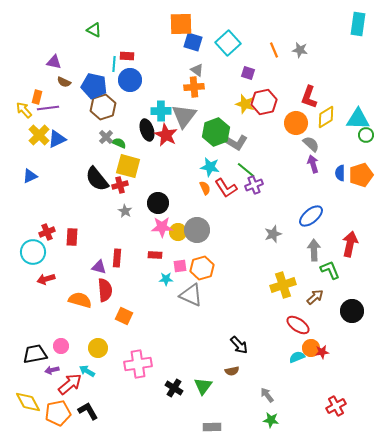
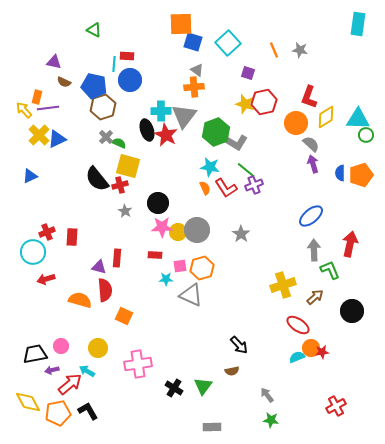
gray star at (273, 234): moved 32 px left; rotated 18 degrees counterclockwise
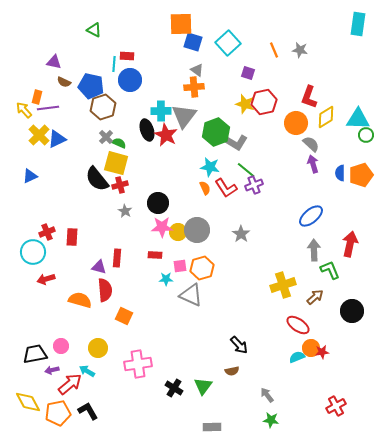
blue pentagon at (94, 86): moved 3 px left
yellow square at (128, 166): moved 12 px left, 3 px up
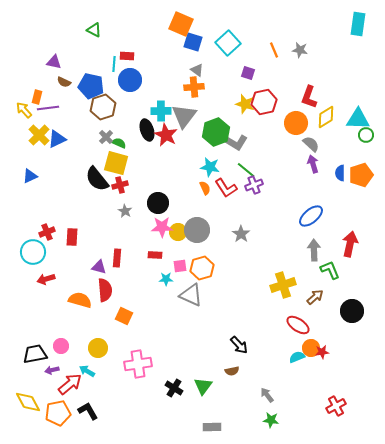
orange square at (181, 24): rotated 25 degrees clockwise
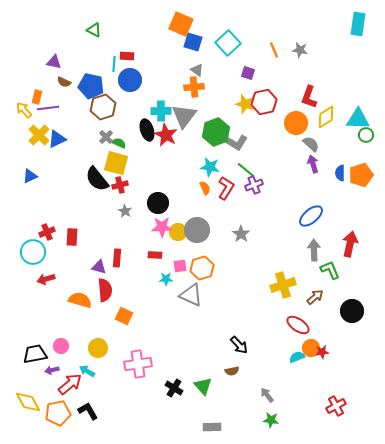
red L-shape at (226, 188): rotated 115 degrees counterclockwise
green triangle at (203, 386): rotated 18 degrees counterclockwise
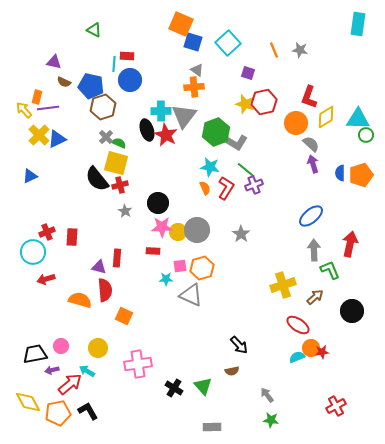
red rectangle at (155, 255): moved 2 px left, 4 px up
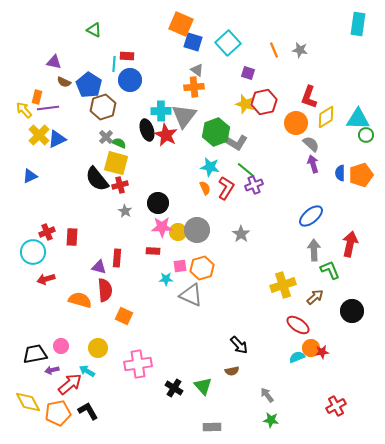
blue pentagon at (91, 86): moved 2 px left, 1 px up; rotated 20 degrees clockwise
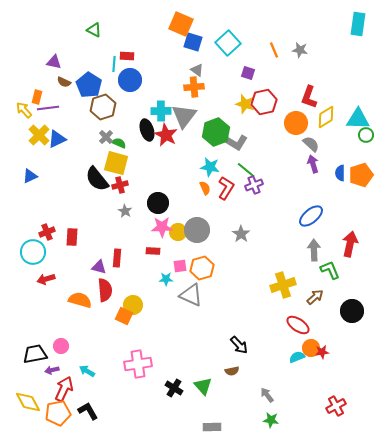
yellow circle at (98, 348): moved 35 px right, 43 px up
red arrow at (70, 384): moved 6 px left, 5 px down; rotated 25 degrees counterclockwise
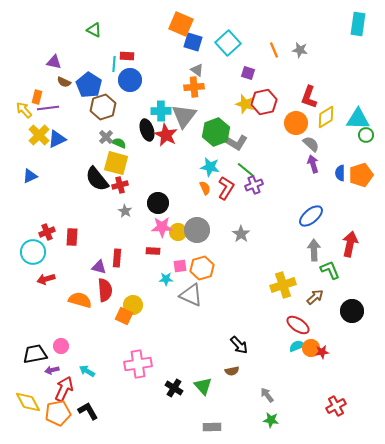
cyan semicircle at (297, 357): moved 11 px up
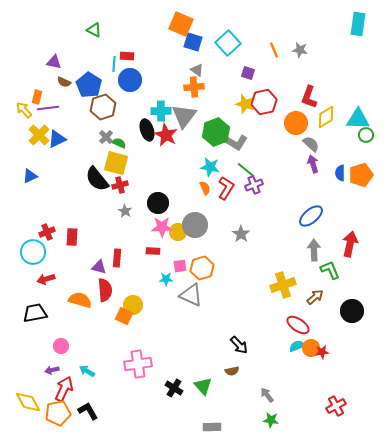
gray circle at (197, 230): moved 2 px left, 5 px up
black trapezoid at (35, 354): moved 41 px up
